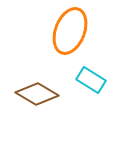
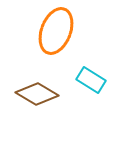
orange ellipse: moved 14 px left
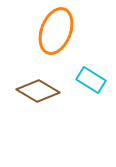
brown diamond: moved 1 px right, 3 px up
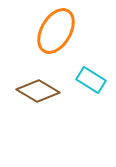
orange ellipse: rotated 9 degrees clockwise
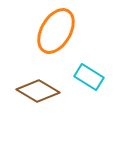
cyan rectangle: moved 2 px left, 3 px up
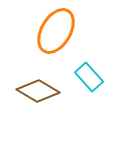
cyan rectangle: rotated 16 degrees clockwise
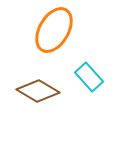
orange ellipse: moved 2 px left, 1 px up
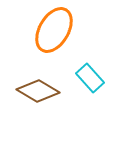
cyan rectangle: moved 1 px right, 1 px down
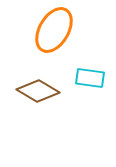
cyan rectangle: rotated 40 degrees counterclockwise
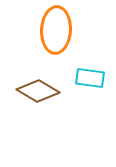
orange ellipse: moved 2 px right; rotated 27 degrees counterclockwise
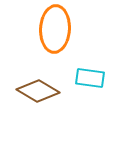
orange ellipse: moved 1 px left, 1 px up
